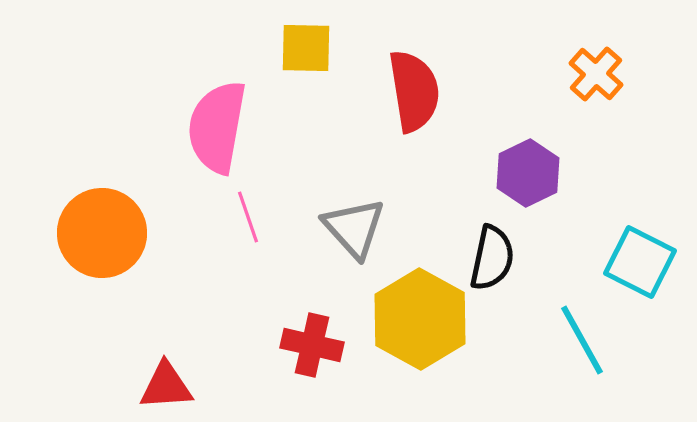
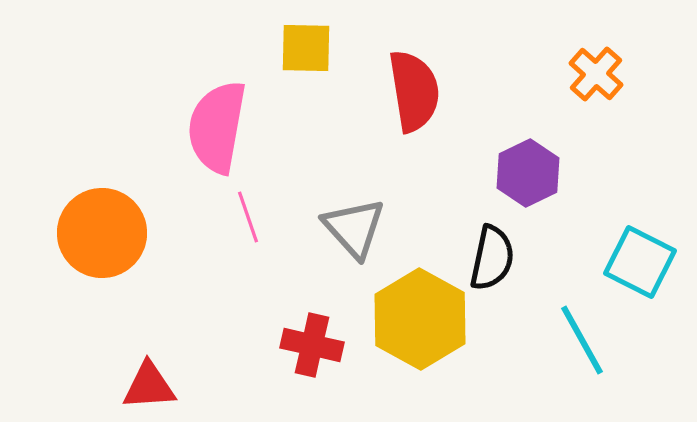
red triangle: moved 17 px left
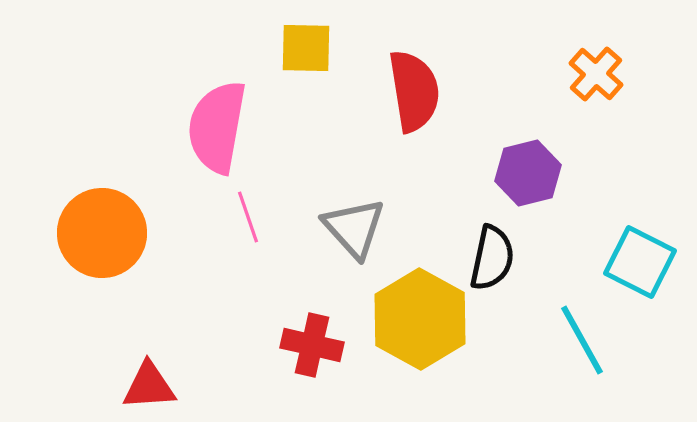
purple hexagon: rotated 12 degrees clockwise
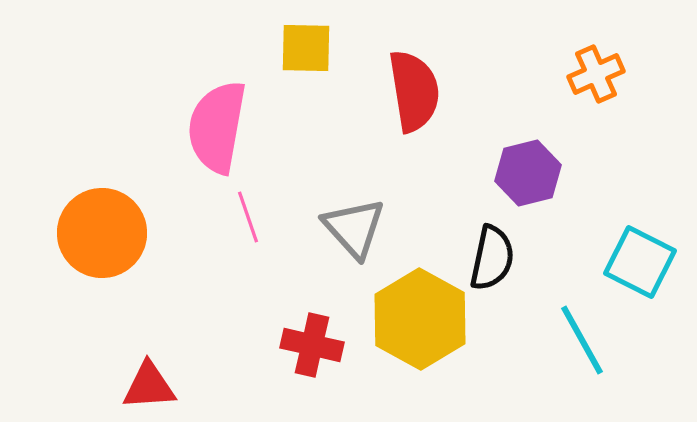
orange cross: rotated 24 degrees clockwise
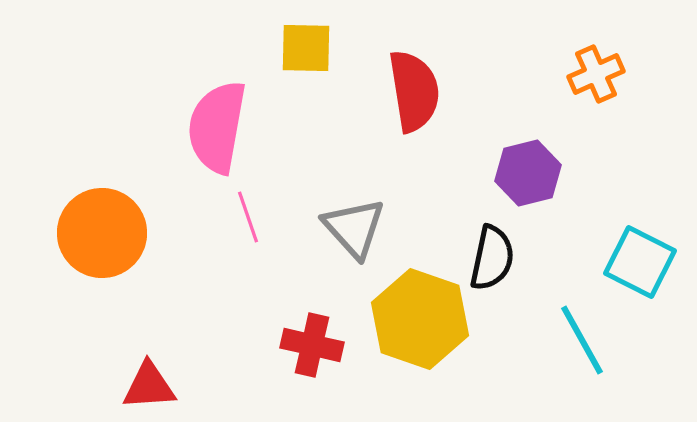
yellow hexagon: rotated 10 degrees counterclockwise
